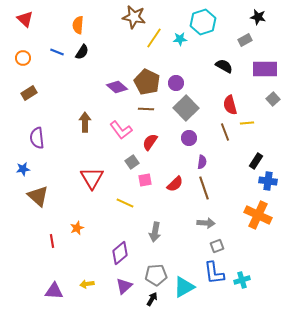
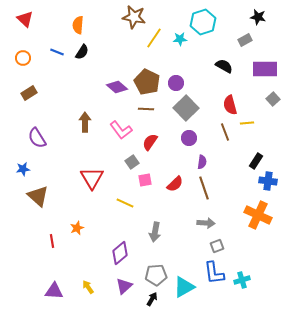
purple semicircle at (37, 138): rotated 25 degrees counterclockwise
yellow arrow at (87, 284): moved 1 px right, 3 px down; rotated 64 degrees clockwise
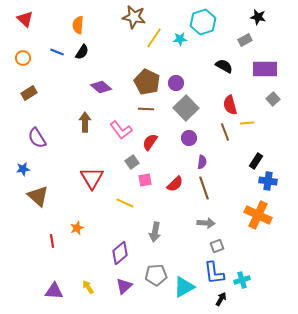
purple diamond at (117, 87): moved 16 px left
black arrow at (152, 299): moved 69 px right
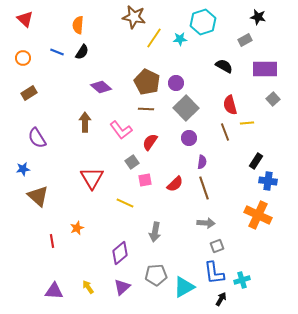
purple triangle at (124, 286): moved 2 px left, 1 px down
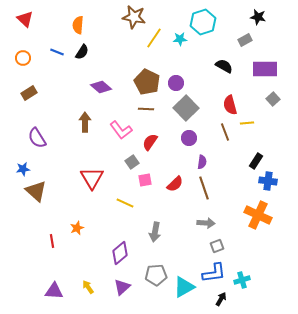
brown triangle at (38, 196): moved 2 px left, 5 px up
blue L-shape at (214, 273): rotated 90 degrees counterclockwise
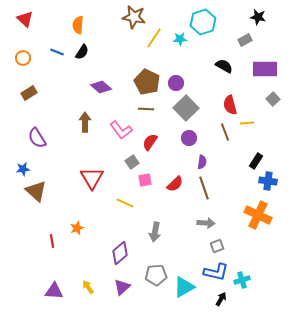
blue L-shape at (214, 273): moved 2 px right, 1 px up; rotated 20 degrees clockwise
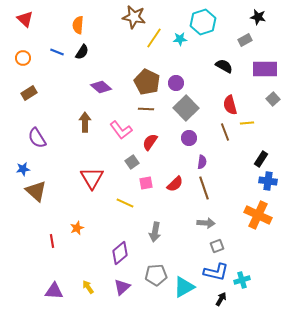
black rectangle at (256, 161): moved 5 px right, 2 px up
pink square at (145, 180): moved 1 px right, 3 px down
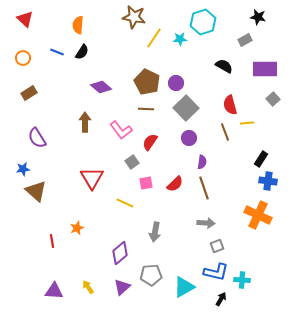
gray pentagon at (156, 275): moved 5 px left
cyan cross at (242, 280): rotated 21 degrees clockwise
